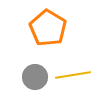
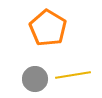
gray circle: moved 2 px down
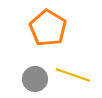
yellow line: rotated 28 degrees clockwise
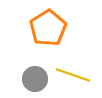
orange pentagon: rotated 9 degrees clockwise
